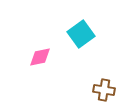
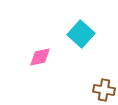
cyan square: rotated 12 degrees counterclockwise
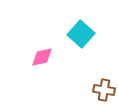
pink diamond: moved 2 px right
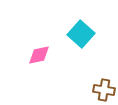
pink diamond: moved 3 px left, 2 px up
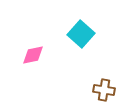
pink diamond: moved 6 px left
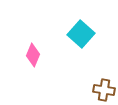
pink diamond: rotated 55 degrees counterclockwise
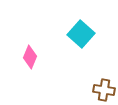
pink diamond: moved 3 px left, 2 px down
